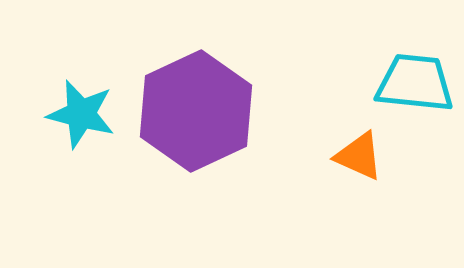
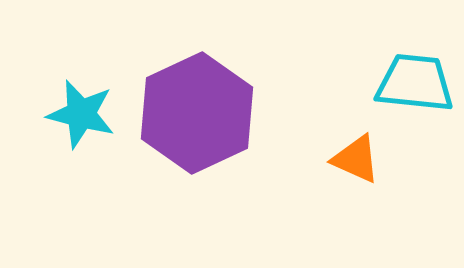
purple hexagon: moved 1 px right, 2 px down
orange triangle: moved 3 px left, 3 px down
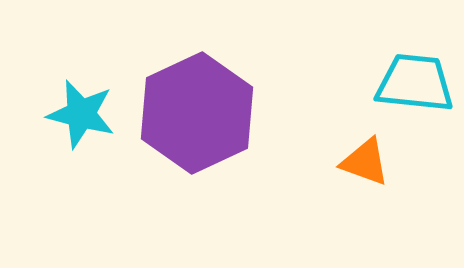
orange triangle: moved 9 px right, 3 px down; rotated 4 degrees counterclockwise
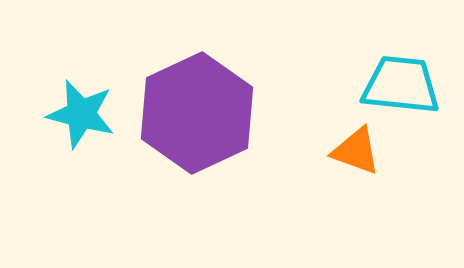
cyan trapezoid: moved 14 px left, 2 px down
orange triangle: moved 9 px left, 11 px up
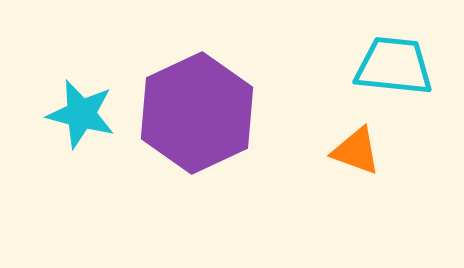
cyan trapezoid: moved 7 px left, 19 px up
